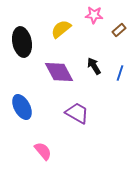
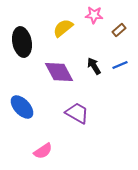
yellow semicircle: moved 2 px right, 1 px up
blue line: moved 8 px up; rotated 49 degrees clockwise
blue ellipse: rotated 15 degrees counterclockwise
pink semicircle: rotated 96 degrees clockwise
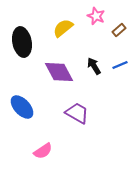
pink star: moved 2 px right, 1 px down; rotated 18 degrees clockwise
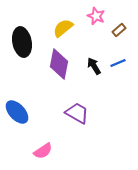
blue line: moved 2 px left, 2 px up
purple diamond: moved 8 px up; rotated 40 degrees clockwise
blue ellipse: moved 5 px left, 5 px down
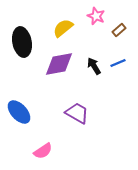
purple diamond: rotated 68 degrees clockwise
blue ellipse: moved 2 px right
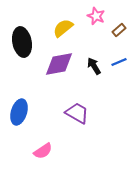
blue line: moved 1 px right, 1 px up
blue ellipse: rotated 60 degrees clockwise
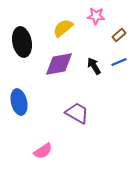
pink star: rotated 18 degrees counterclockwise
brown rectangle: moved 5 px down
blue ellipse: moved 10 px up; rotated 30 degrees counterclockwise
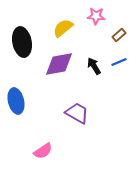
blue ellipse: moved 3 px left, 1 px up
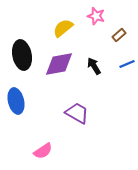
pink star: rotated 12 degrees clockwise
black ellipse: moved 13 px down
blue line: moved 8 px right, 2 px down
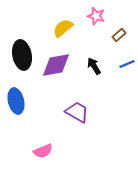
purple diamond: moved 3 px left, 1 px down
purple trapezoid: moved 1 px up
pink semicircle: rotated 12 degrees clockwise
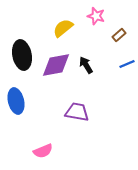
black arrow: moved 8 px left, 1 px up
purple trapezoid: rotated 20 degrees counterclockwise
